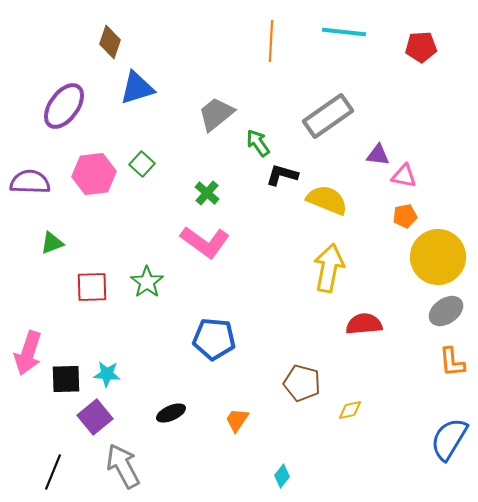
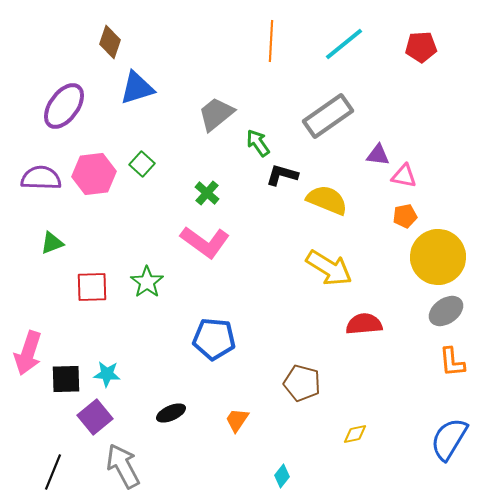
cyan line: moved 12 px down; rotated 45 degrees counterclockwise
purple semicircle: moved 11 px right, 4 px up
yellow arrow: rotated 111 degrees clockwise
yellow diamond: moved 5 px right, 24 px down
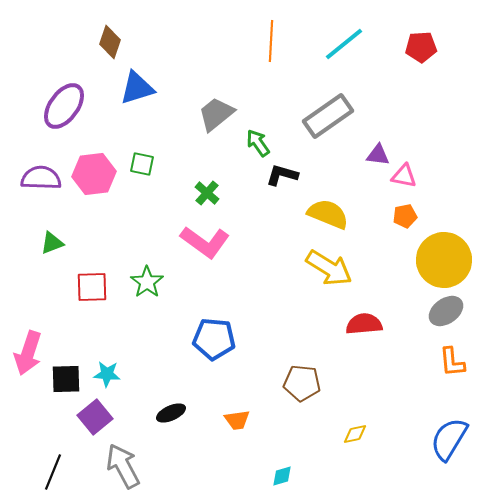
green square: rotated 30 degrees counterclockwise
yellow semicircle: moved 1 px right, 14 px down
yellow circle: moved 6 px right, 3 px down
brown pentagon: rotated 9 degrees counterclockwise
orange trapezoid: rotated 132 degrees counterclockwise
cyan diamond: rotated 35 degrees clockwise
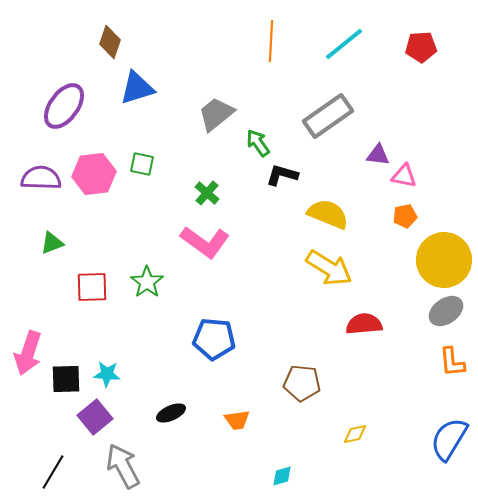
black line: rotated 9 degrees clockwise
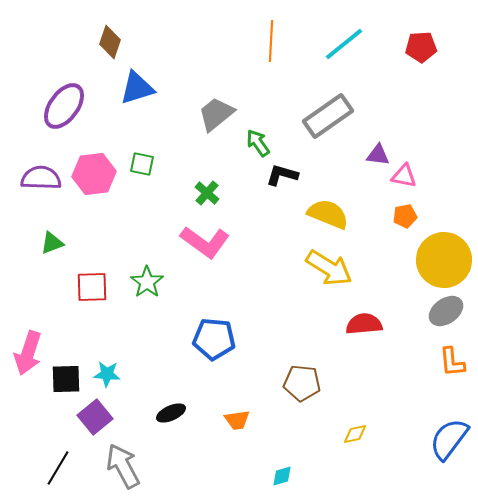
blue semicircle: rotated 6 degrees clockwise
black line: moved 5 px right, 4 px up
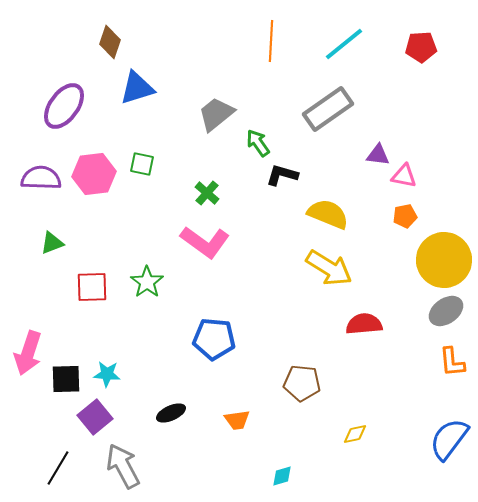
gray rectangle: moved 7 px up
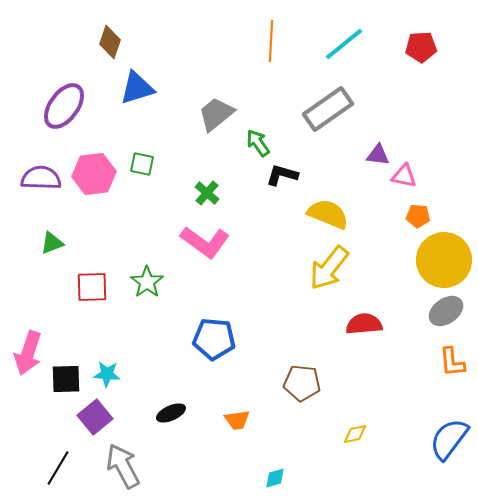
orange pentagon: moved 13 px right; rotated 15 degrees clockwise
yellow arrow: rotated 96 degrees clockwise
cyan diamond: moved 7 px left, 2 px down
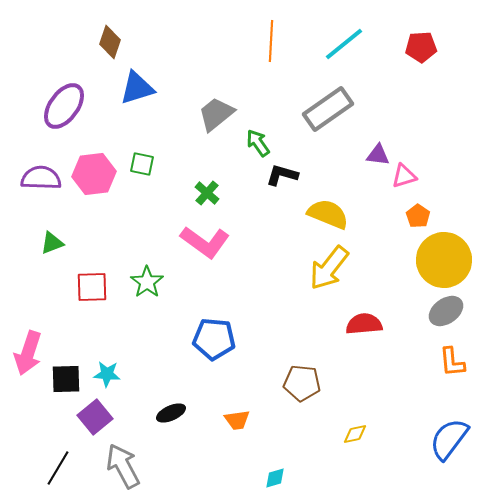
pink triangle: rotated 28 degrees counterclockwise
orange pentagon: rotated 30 degrees clockwise
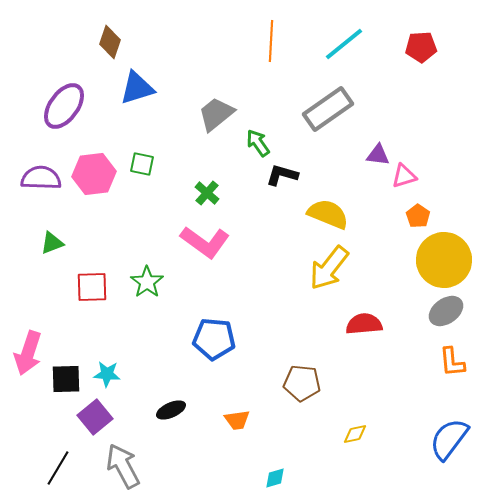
black ellipse: moved 3 px up
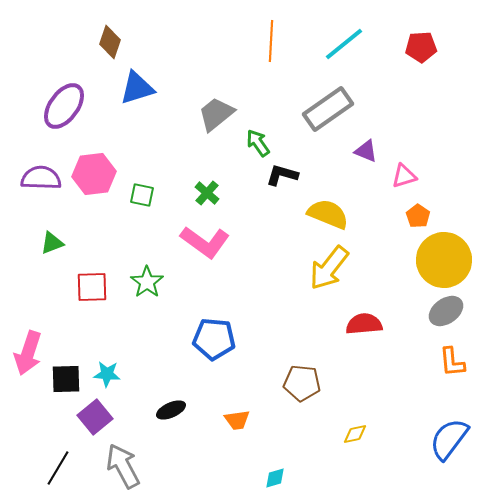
purple triangle: moved 12 px left, 4 px up; rotated 15 degrees clockwise
green square: moved 31 px down
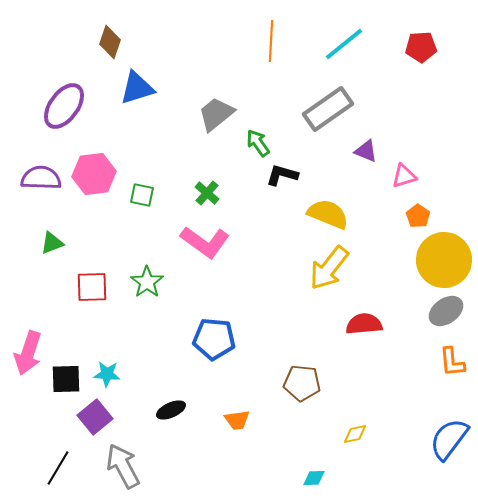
cyan diamond: moved 39 px right; rotated 15 degrees clockwise
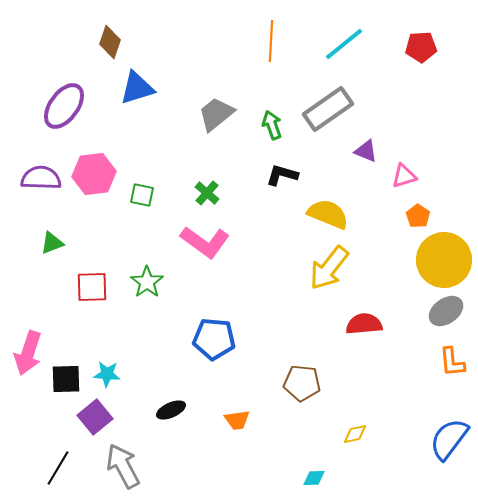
green arrow: moved 14 px right, 18 px up; rotated 16 degrees clockwise
